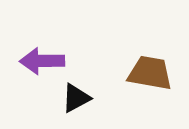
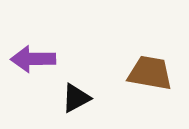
purple arrow: moved 9 px left, 2 px up
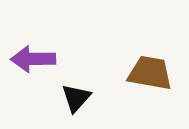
black triangle: rotated 20 degrees counterclockwise
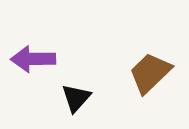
brown trapezoid: rotated 54 degrees counterclockwise
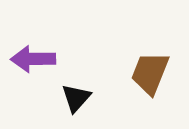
brown trapezoid: rotated 24 degrees counterclockwise
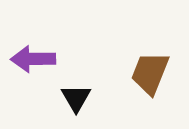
black triangle: rotated 12 degrees counterclockwise
